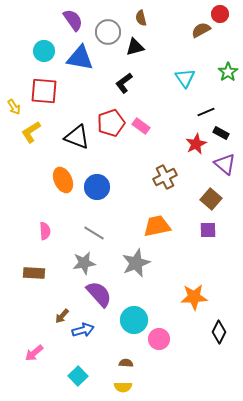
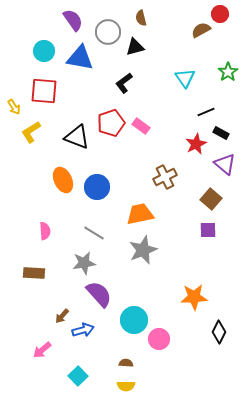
orange trapezoid at (157, 226): moved 17 px left, 12 px up
gray star at (136, 263): moved 7 px right, 13 px up
pink arrow at (34, 353): moved 8 px right, 3 px up
yellow semicircle at (123, 387): moved 3 px right, 1 px up
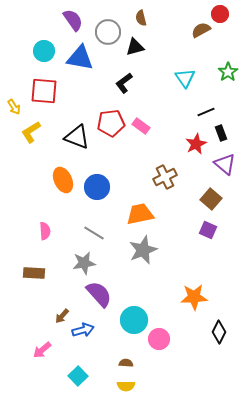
red pentagon at (111, 123): rotated 12 degrees clockwise
black rectangle at (221, 133): rotated 42 degrees clockwise
purple square at (208, 230): rotated 24 degrees clockwise
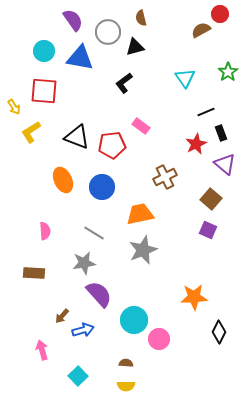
red pentagon at (111, 123): moved 1 px right, 22 px down
blue circle at (97, 187): moved 5 px right
pink arrow at (42, 350): rotated 114 degrees clockwise
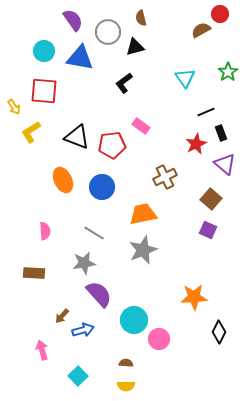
orange trapezoid at (140, 214): moved 3 px right
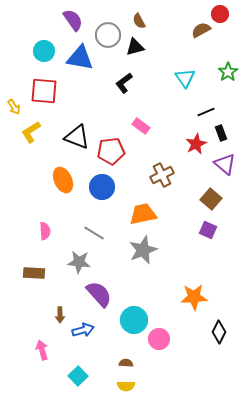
brown semicircle at (141, 18): moved 2 px left, 3 px down; rotated 14 degrees counterclockwise
gray circle at (108, 32): moved 3 px down
red pentagon at (112, 145): moved 1 px left, 6 px down
brown cross at (165, 177): moved 3 px left, 2 px up
gray star at (84, 263): moved 5 px left, 1 px up; rotated 15 degrees clockwise
brown arrow at (62, 316): moved 2 px left, 1 px up; rotated 42 degrees counterclockwise
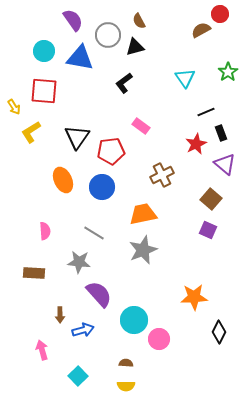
black triangle at (77, 137): rotated 44 degrees clockwise
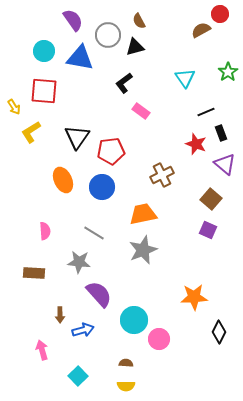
pink rectangle at (141, 126): moved 15 px up
red star at (196, 144): rotated 25 degrees counterclockwise
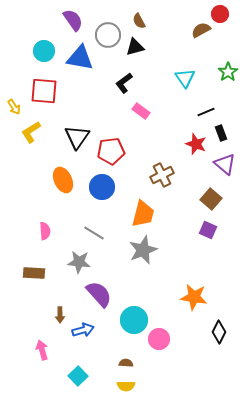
orange trapezoid at (143, 214): rotated 116 degrees clockwise
orange star at (194, 297): rotated 12 degrees clockwise
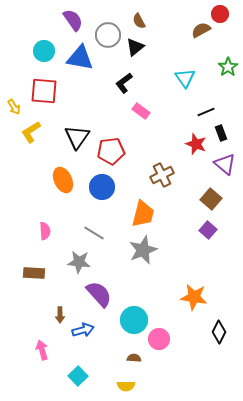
black triangle at (135, 47): rotated 24 degrees counterclockwise
green star at (228, 72): moved 5 px up
purple square at (208, 230): rotated 18 degrees clockwise
brown semicircle at (126, 363): moved 8 px right, 5 px up
